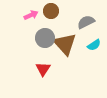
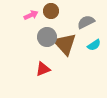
gray circle: moved 2 px right, 1 px up
red triangle: rotated 35 degrees clockwise
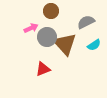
pink arrow: moved 13 px down
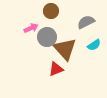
brown triangle: moved 5 px down
red triangle: moved 13 px right
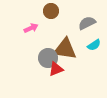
gray semicircle: moved 1 px right, 1 px down
gray circle: moved 1 px right, 21 px down
brown triangle: rotated 40 degrees counterclockwise
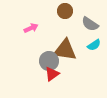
brown circle: moved 14 px right
gray semicircle: moved 3 px right, 1 px down; rotated 120 degrees counterclockwise
brown triangle: moved 1 px down
gray circle: moved 1 px right, 3 px down
red triangle: moved 4 px left, 5 px down; rotated 14 degrees counterclockwise
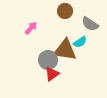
pink arrow: rotated 24 degrees counterclockwise
cyan semicircle: moved 14 px left, 3 px up
gray circle: moved 1 px left, 1 px up
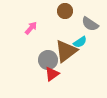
brown triangle: moved 1 px right, 1 px down; rotated 45 degrees counterclockwise
